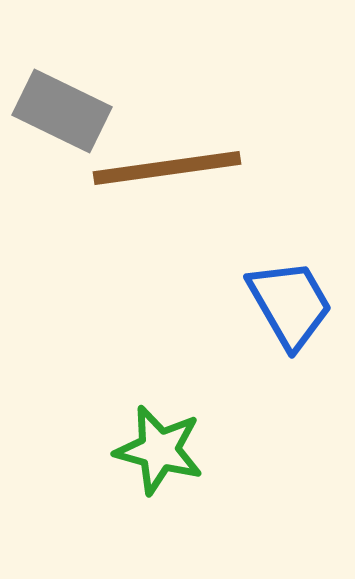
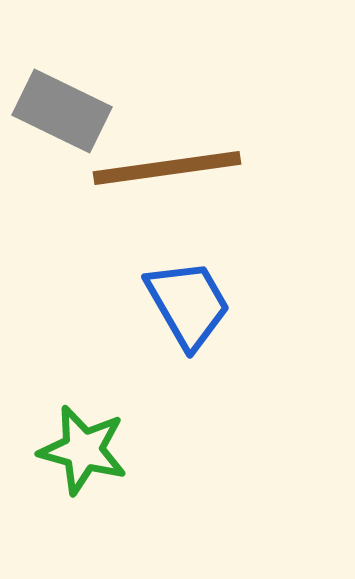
blue trapezoid: moved 102 px left
green star: moved 76 px left
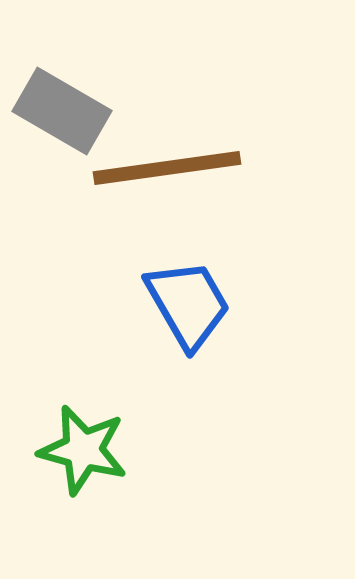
gray rectangle: rotated 4 degrees clockwise
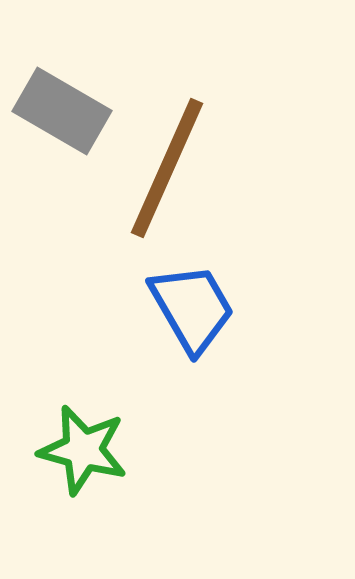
brown line: rotated 58 degrees counterclockwise
blue trapezoid: moved 4 px right, 4 px down
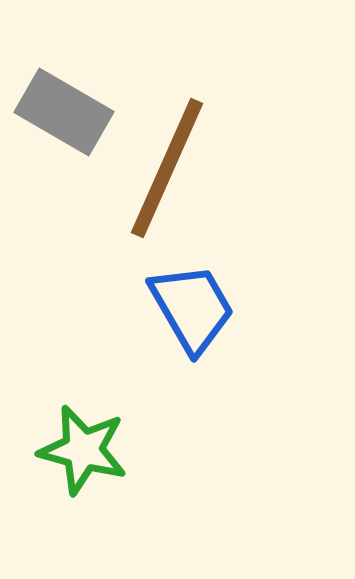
gray rectangle: moved 2 px right, 1 px down
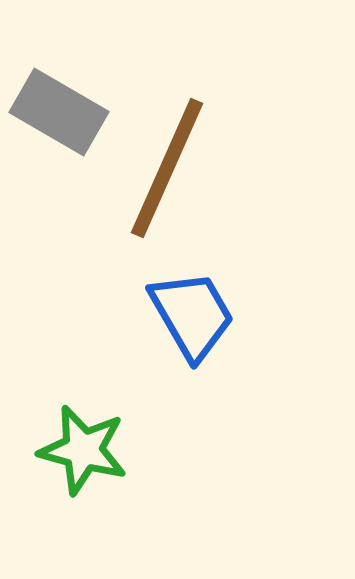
gray rectangle: moved 5 px left
blue trapezoid: moved 7 px down
